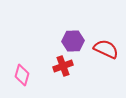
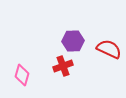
red semicircle: moved 3 px right
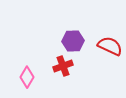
red semicircle: moved 1 px right, 3 px up
pink diamond: moved 5 px right, 2 px down; rotated 15 degrees clockwise
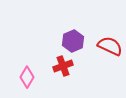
purple hexagon: rotated 20 degrees counterclockwise
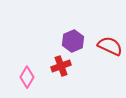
red cross: moved 2 px left
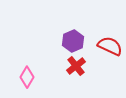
red cross: moved 15 px right; rotated 18 degrees counterclockwise
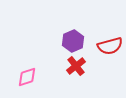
red semicircle: rotated 140 degrees clockwise
pink diamond: rotated 40 degrees clockwise
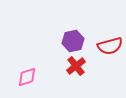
purple hexagon: rotated 10 degrees clockwise
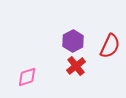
purple hexagon: rotated 15 degrees counterclockwise
red semicircle: rotated 50 degrees counterclockwise
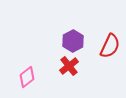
red cross: moved 7 px left
pink diamond: rotated 20 degrees counterclockwise
